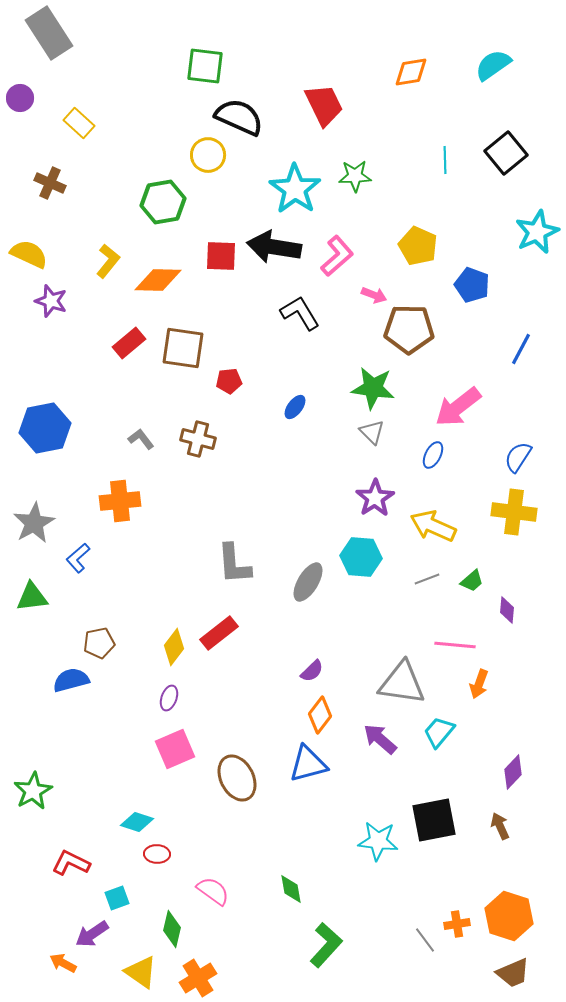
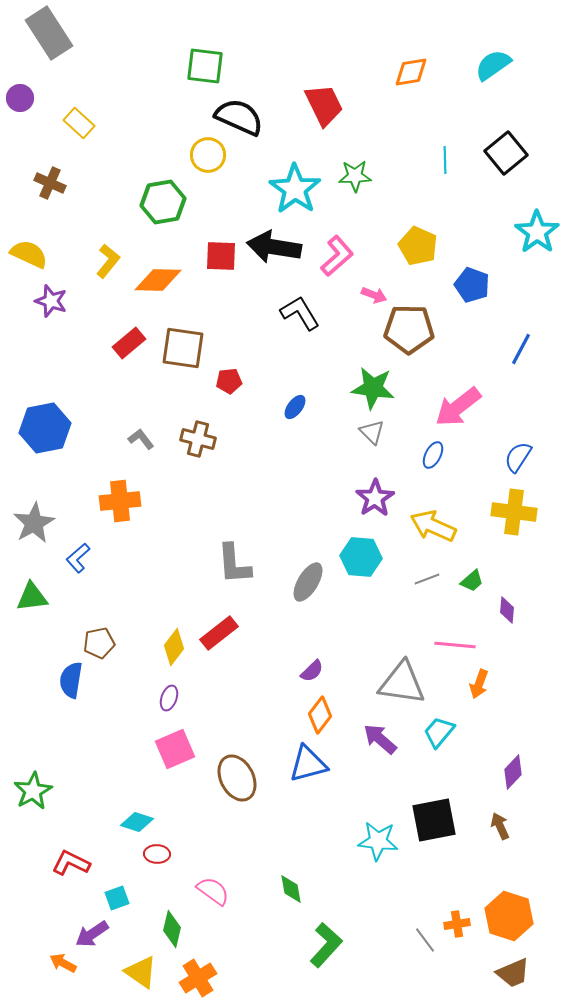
cyan star at (537, 232): rotated 12 degrees counterclockwise
blue semicircle at (71, 680): rotated 66 degrees counterclockwise
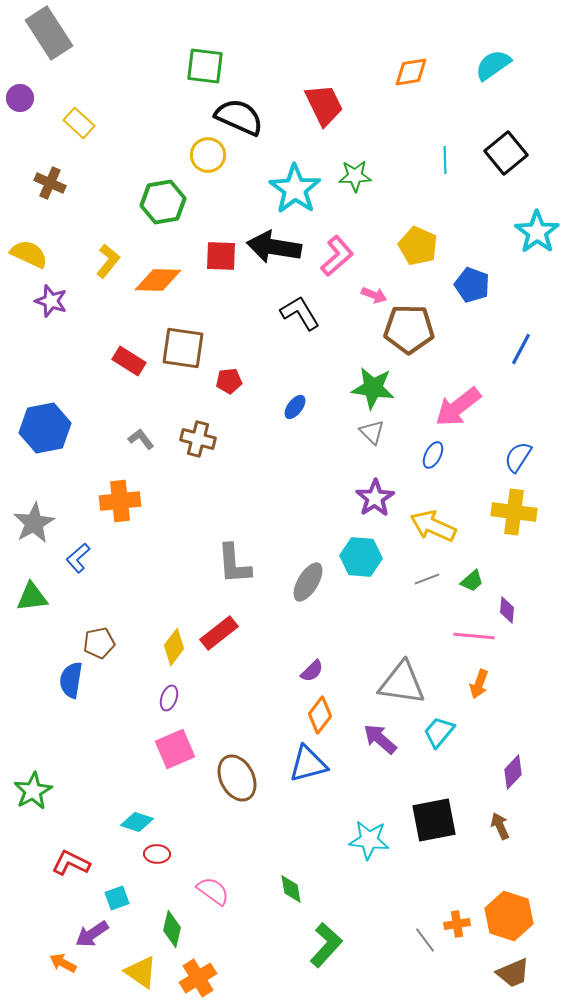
red rectangle at (129, 343): moved 18 px down; rotated 72 degrees clockwise
pink line at (455, 645): moved 19 px right, 9 px up
cyan star at (378, 841): moved 9 px left, 1 px up
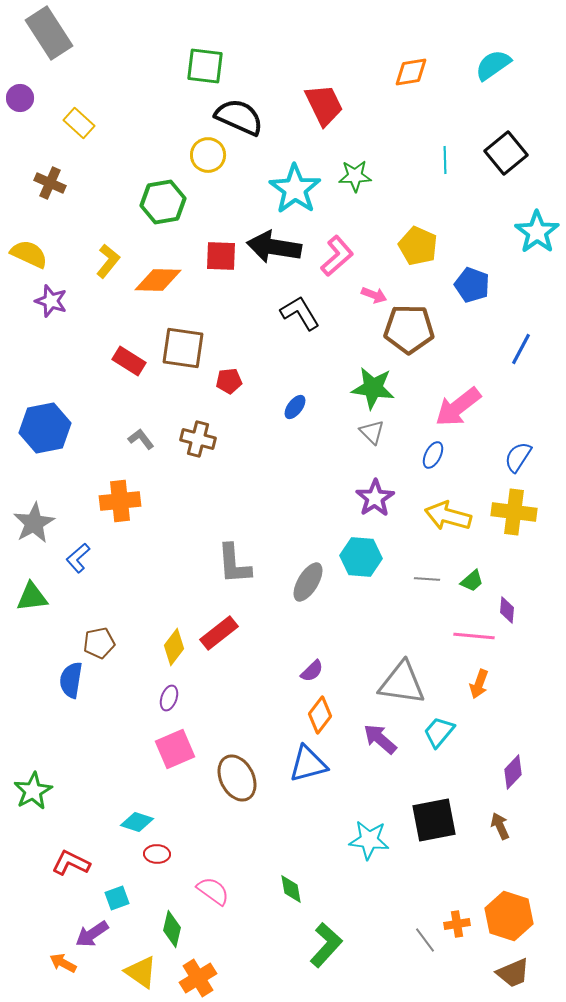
yellow arrow at (433, 526): moved 15 px right, 10 px up; rotated 9 degrees counterclockwise
gray line at (427, 579): rotated 25 degrees clockwise
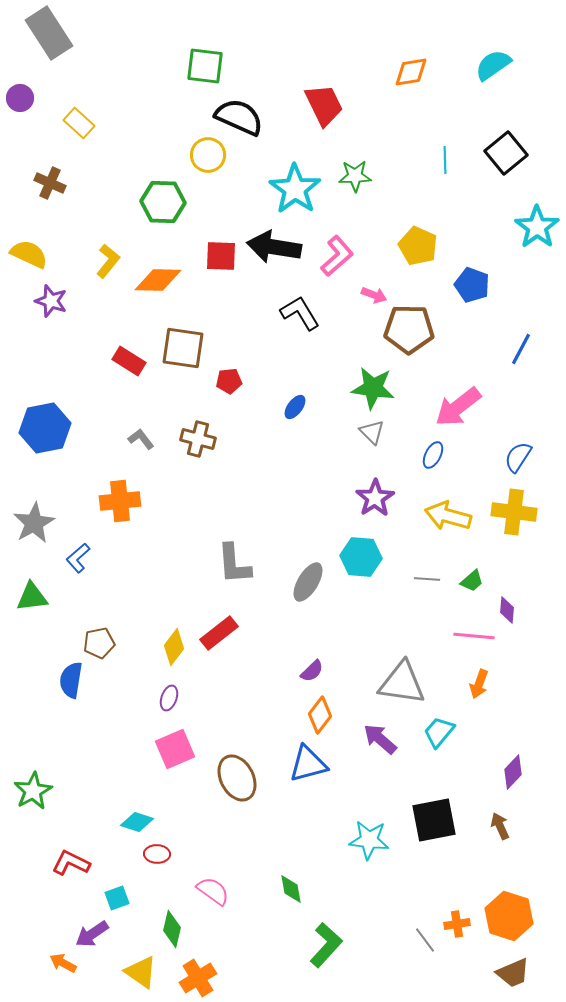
green hexagon at (163, 202): rotated 12 degrees clockwise
cyan star at (537, 232): moved 5 px up
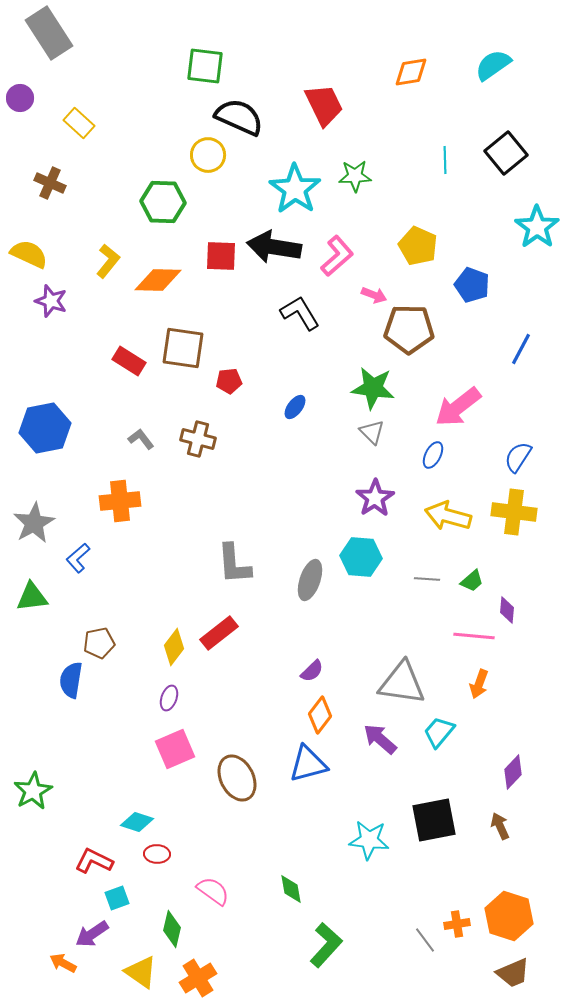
gray ellipse at (308, 582): moved 2 px right, 2 px up; rotated 12 degrees counterclockwise
red L-shape at (71, 863): moved 23 px right, 2 px up
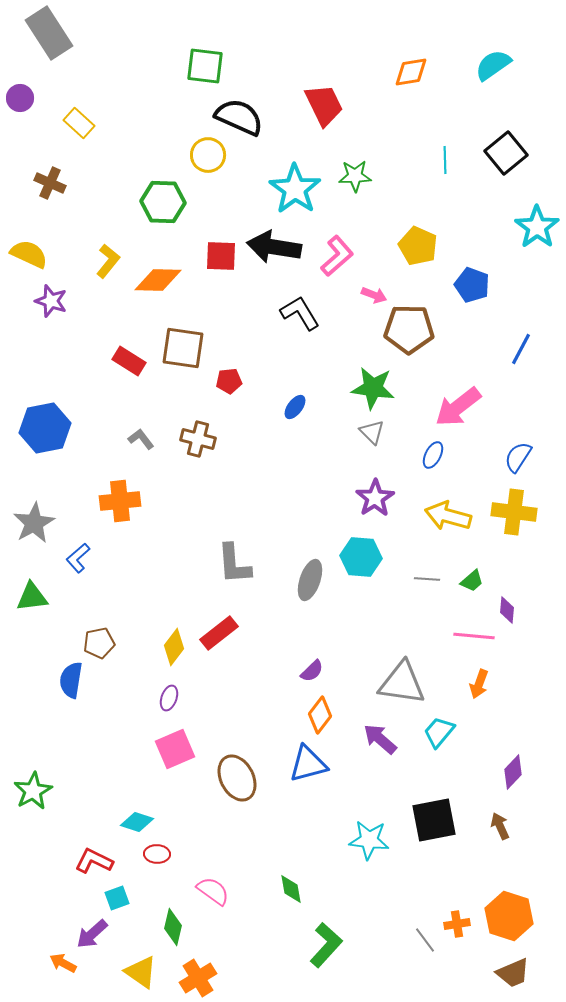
green diamond at (172, 929): moved 1 px right, 2 px up
purple arrow at (92, 934): rotated 8 degrees counterclockwise
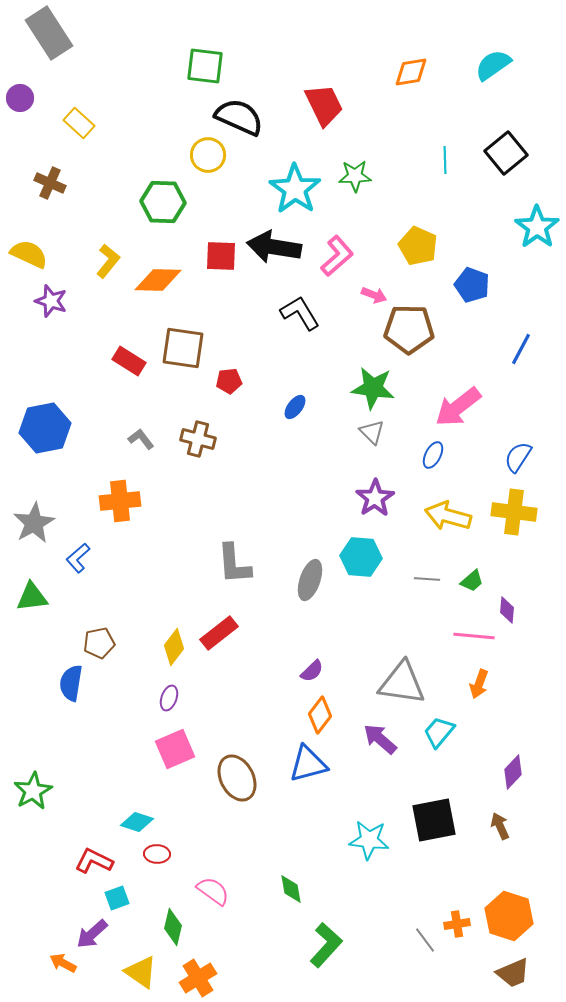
blue semicircle at (71, 680): moved 3 px down
